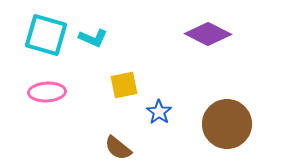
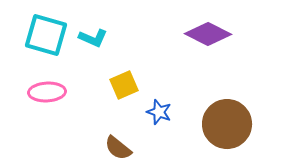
yellow square: rotated 12 degrees counterclockwise
blue star: rotated 15 degrees counterclockwise
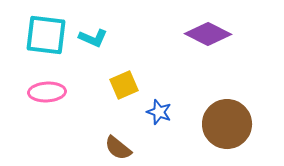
cyan square: rotated 9 degrees counterclockwise
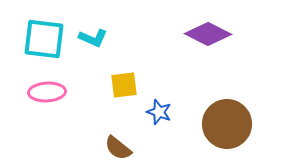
cyan square: moved 2 px left, 4 px down
yellow square: rotated 16 degrees clockwise
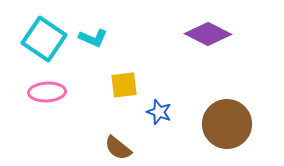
cyan square: rotated 27 degrees clockwise
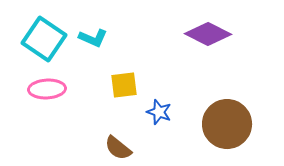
pink ellipse: moved 3 px up
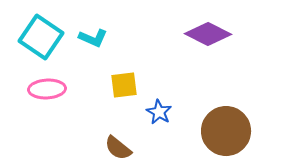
cyan square: moved 3 px left, 2 px up
blue star: rotated 10 degrees clockwise
brown circle: moved 1 px left, 7 px down
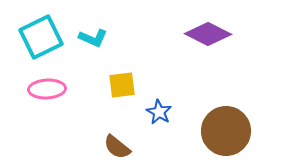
cyan square: rotated 30 degrees clockwise
yellow square: moved 2 px left
brown semicircle: moved 1 px left, 1 px up
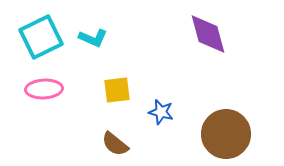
purple diamond: rotated 48 degrees clockwise
yellow square: moved 5 px left, 5 px down
pink ellipse: moved 3 px left
blue star: moved 2 px right; rotated 15 degrees counterclockwise
brown circle: moved 3 px down
brown semicircle: moved 2 px left, 3 px up
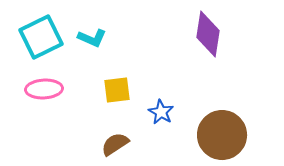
purple diamond: rotated 24 degrees clockwise
cyan L-shape: moved 1 px left
blue star: rotated 15 degrees clockwise
brown circle: moved 4 px left, 1 px down
brown semicircle: rotated 108 degrees clockwise
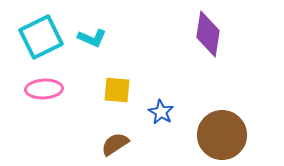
yellow square: rotated 12 degrees clockwise
